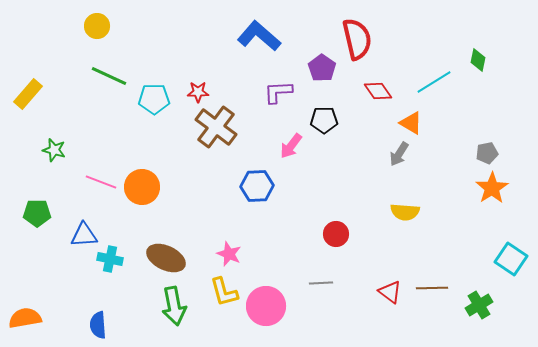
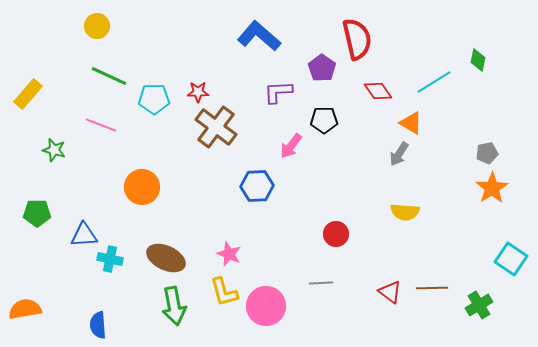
pink line: moved 57 px up
orange semicircle: moved 9 px up
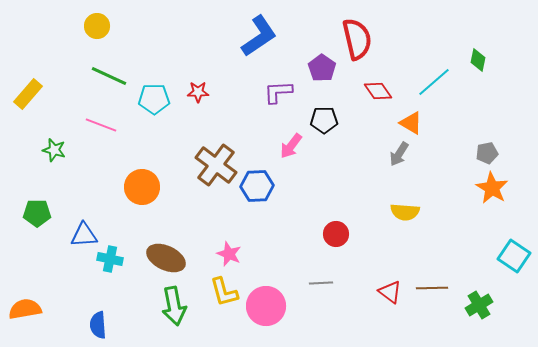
blue L-shape: rotated 105 degrees clockwise
cyan line: rotated 9 degrees counterclockwise
brown cross: moved 38 px down
orange star: rotated 8 degrees counterclockwise
cyan square: moved 3 px right, 3 px up
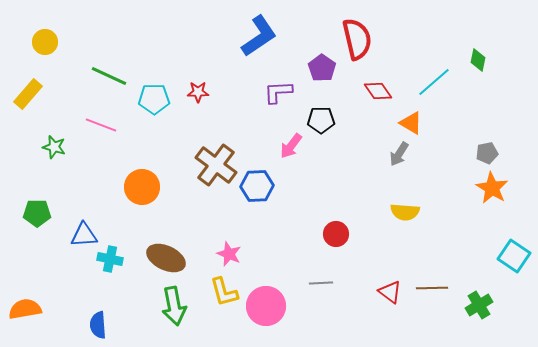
yellow circle: moved 52 px left, 16 px down
black pentagon: moved 3 px left
green star: moved 3 px up
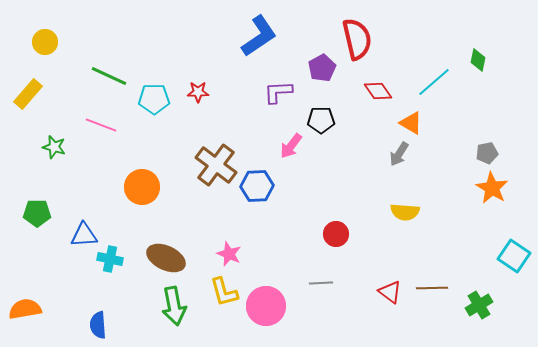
purple pentagon: rotated 8 degrees clockwise
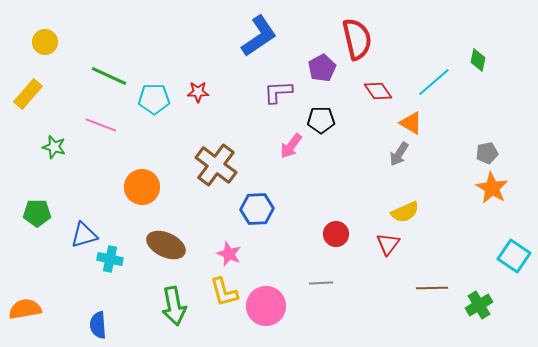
blue hexagon: moved 23 px down
yellow semicircle: rotated 28 degrees counterclockwise
blue triangle: rotated 12 degrees counterclockwise
brown ellipse: moved 13 px up
red triangle: moved 2 px left, 48 px up; rotated 30 degrees clockwise
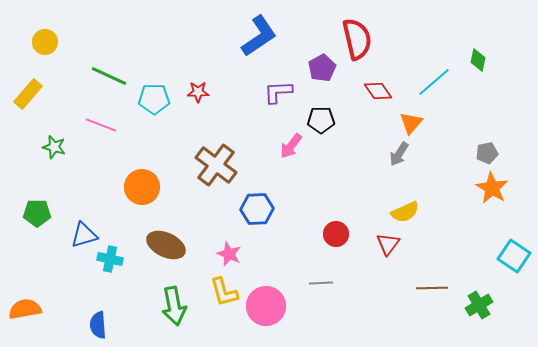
orange triangle: rotated 40 degrees clockwise
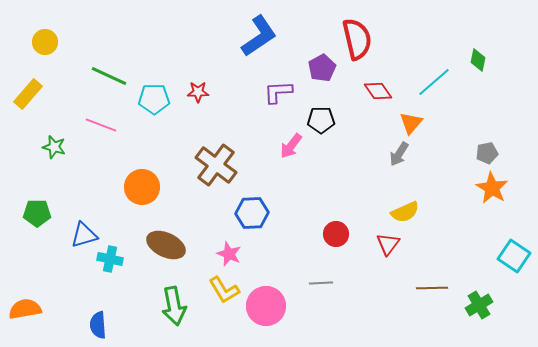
blue hexagon: moved 5 px left, 4 px down
yellow L-shape: moved 2 px up; rotated 16 degrees counterclockwise
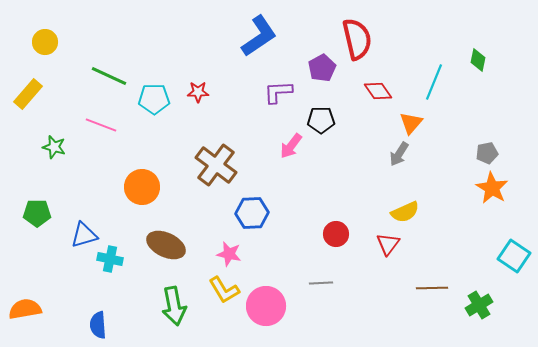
cyan line: rotated 27 degrees counterclockwise
pink star: rotated 10 degrees counterclockwise
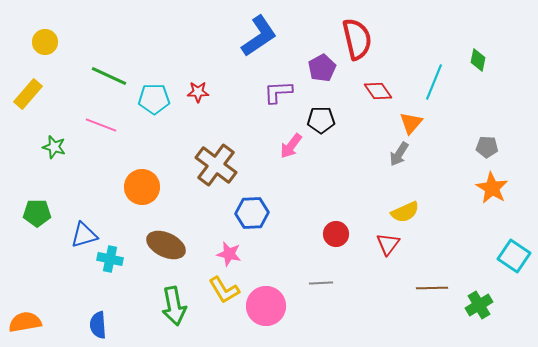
gray pentagon: moved 6 px up; rotated 15 degrees clockwise
orange semicircle: moved 13 px down
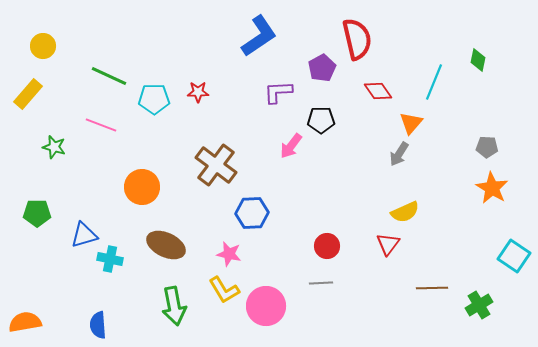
yellow circle: moved 2 px left, 4 px down
red circle: moved 9 px left, 12 px down
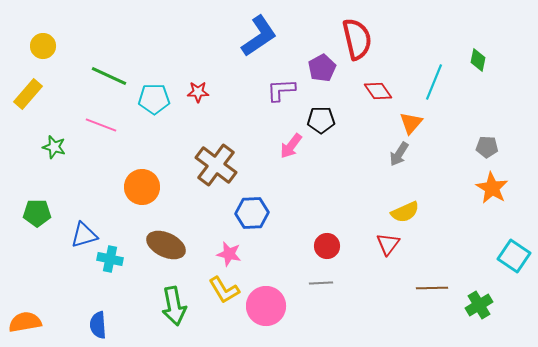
purple L-shape: moved 3 px right, 2 px up
